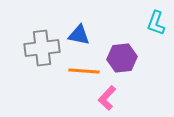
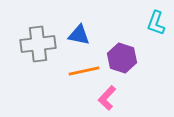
gray cross: moved 4 px left, 4 px up
purple hexagon: rotated 24 degrees clockwise
orange line: rotated 16 degrees counterclockwise
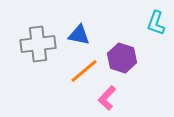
orange line: rotated 28 degrees counterclockwise
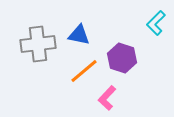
cyan L-shape: rotated 25 degrees clockwise
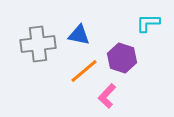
cyan L-shape: moved 8 px left; rotated 45 degrees clockwise
pink L-shape: moved 2 px up
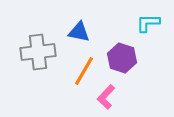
blue triangle: moved 3 px up
gray cross: moved 8 px down
orange line: rotated 20 degrees counterclockwise
pink L-shape: moved 1 px left, 1 px down
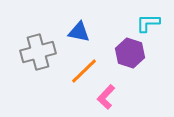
gray cross: rotated 8 degrees counterclockwise
purple hexagon: moved 8 px right, 5 px up
orange line: rotated 16 degrees clockwise
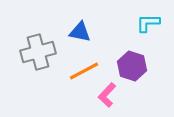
blue triangle: moved 1 px right
purple hexagon: moved 2 px right, 13 px down
orange line: rotated 16 degrees clockwise
pink L-shape: moved 1 px right, 2 px up
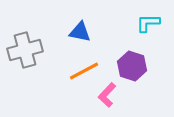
gray cross: moved 13 px left, 2 px up
